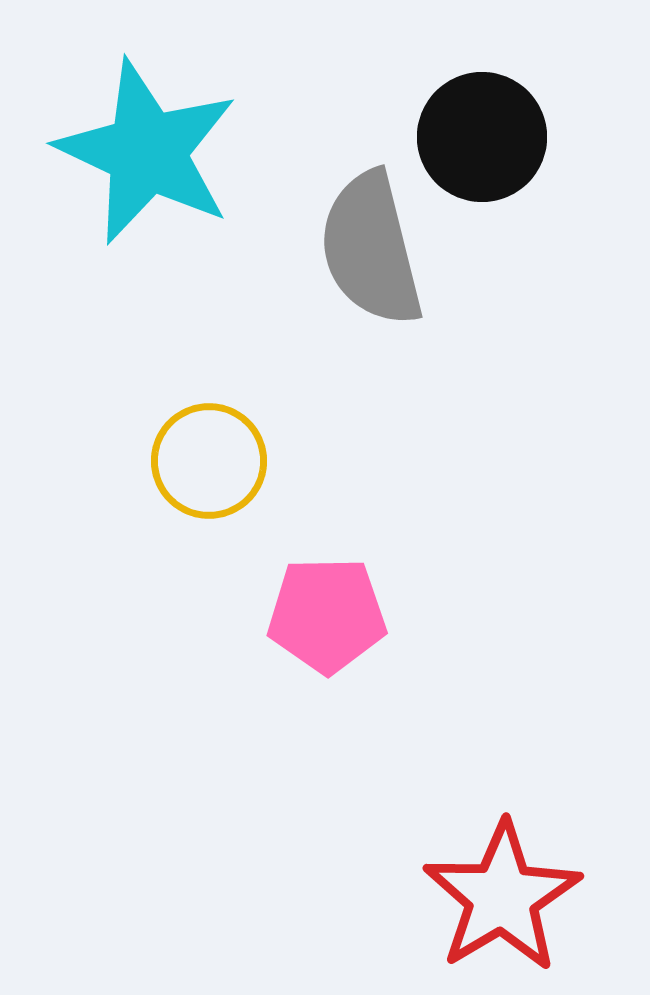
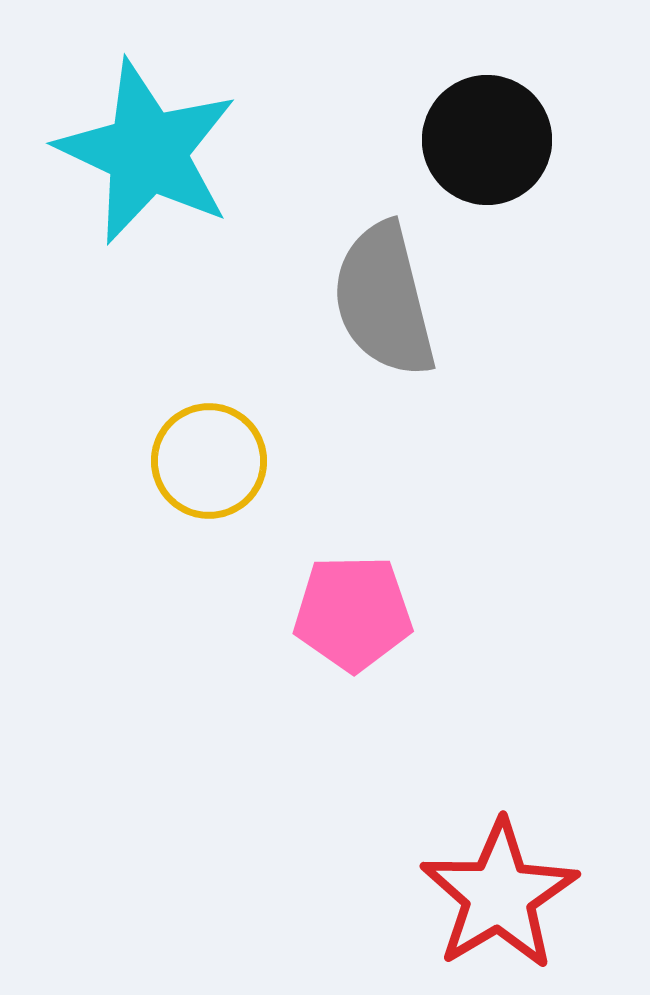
black circle: moved 5 px right, 3 px down
gray semicircle: moved 13 px right, 51 px down
pink pentagon: moved 26 px right, 2 px up
red star: moved 3 px left, 2 px up
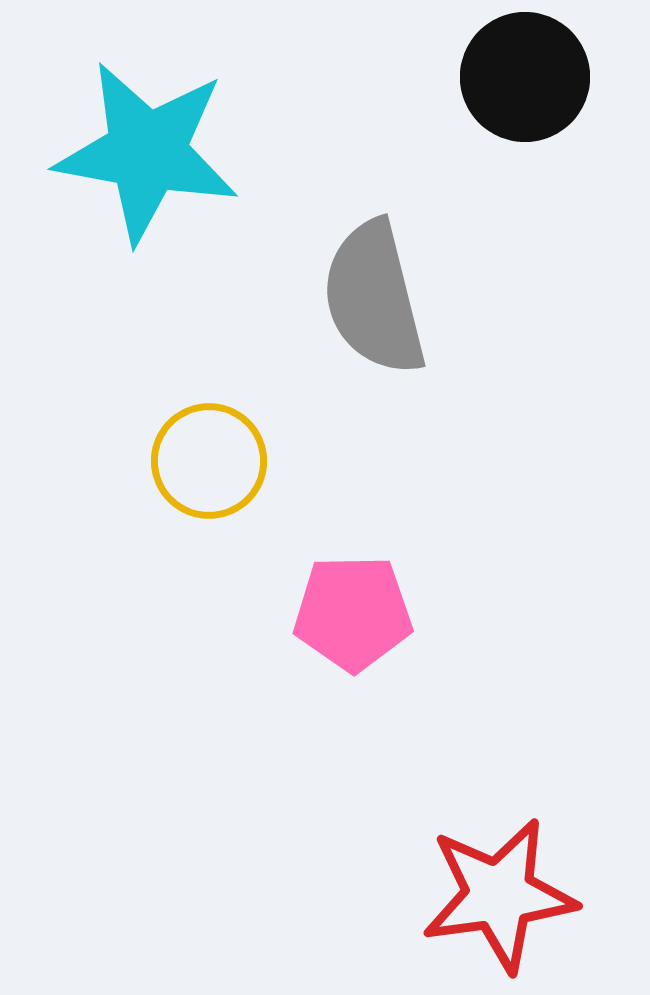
black circle: moved 38 px right, 63 px up
cyan star: rotated 15 degrees counterclockwise
gray semicircle: moved 10 px left, 2 px up
red star: rotated 23 degrees clockwise
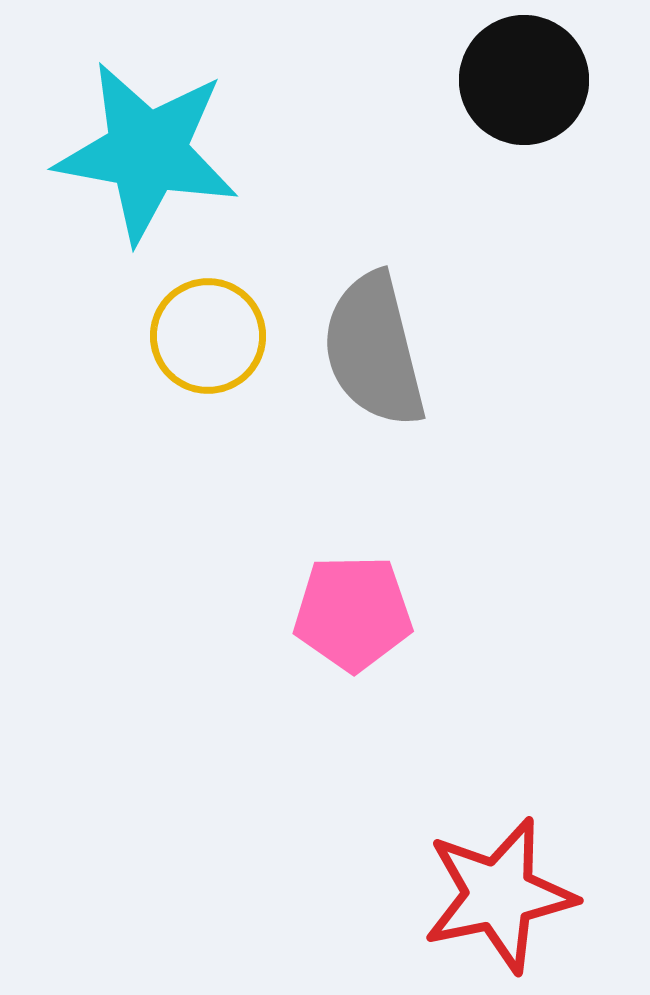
black circle: moved 1 px left, 3 px down
gray semicircle: moved 52 px down
yellow circle: moved 1 px left, 125 px up
red star: rotated 4 degrees counterclockwise
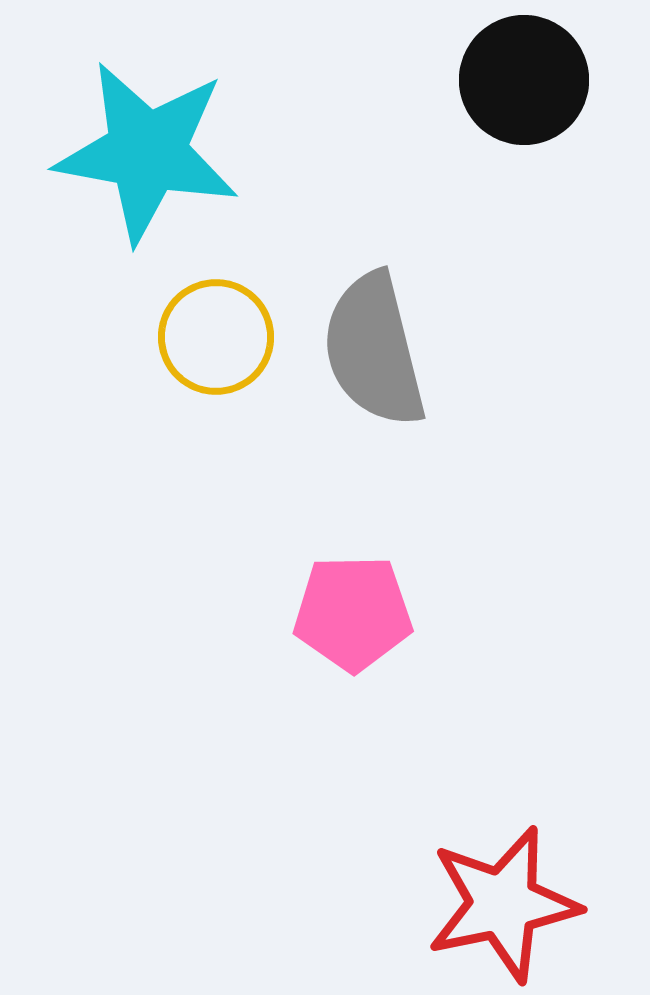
yellow circle: moved 8 px right, 1 px down
red star: moved 4 px right, 9 px down
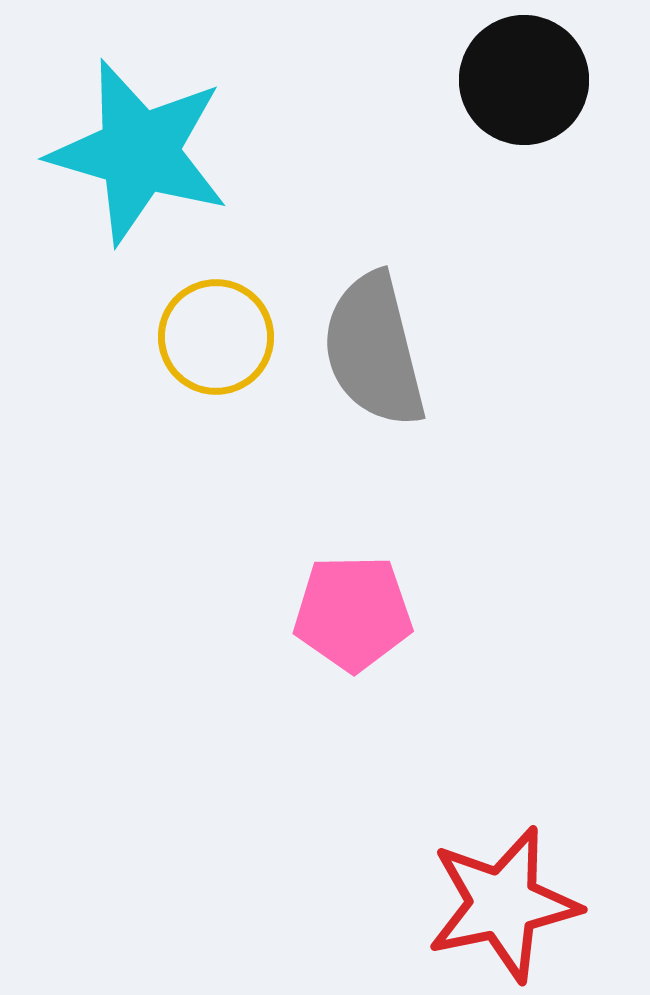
cyan star: moved 8 px left; rotated 6 degrees clockwise
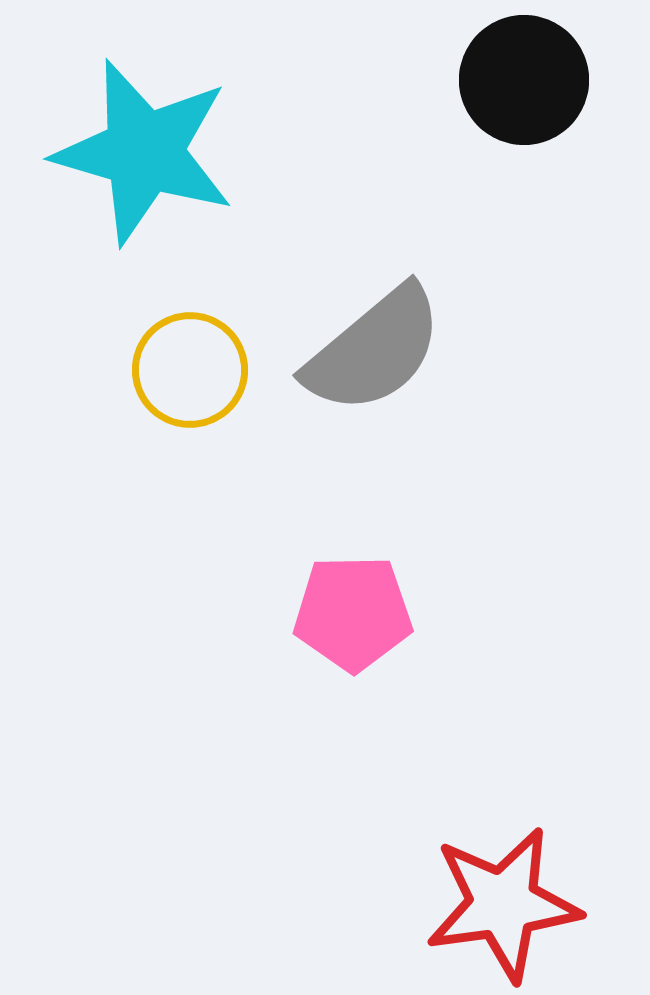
cyan star: moved 5 px right
yellow circle: moved 26 px left, 33 px down
gray semicircle: rotated 116 degrees counterclockwise
red star: rotated 4 degrees clockwise
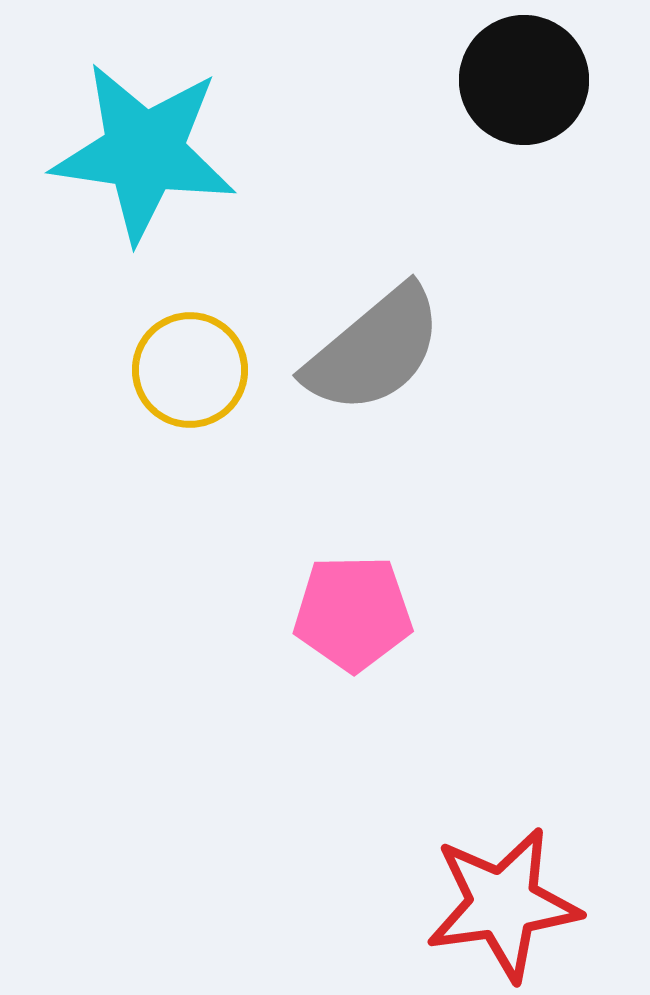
cyan star: rotated 8 degrees counterclockwise
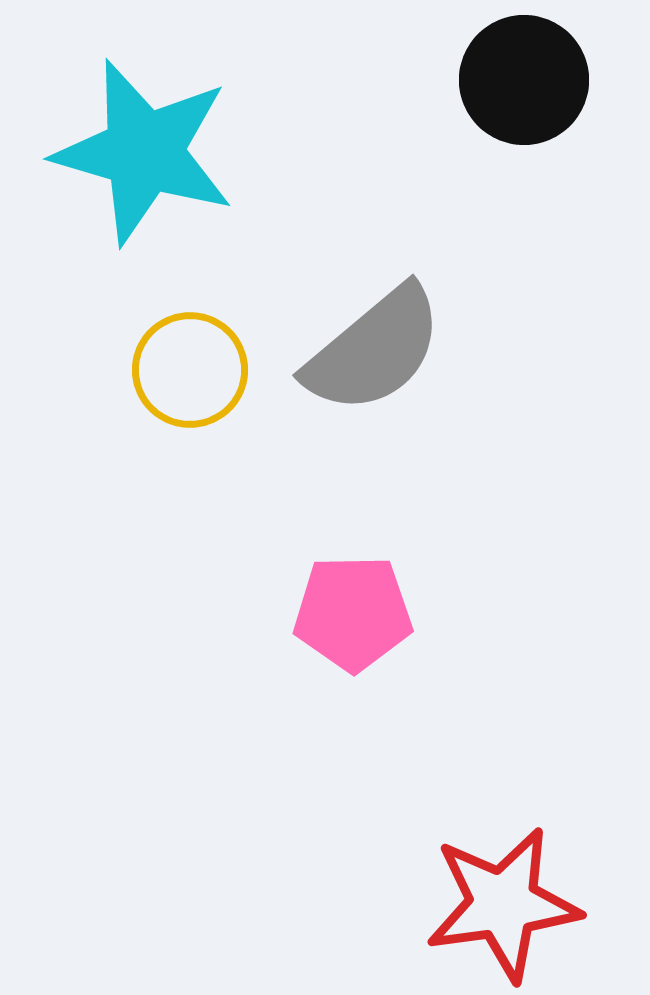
cyan star: rotated 8 degrees clockwise
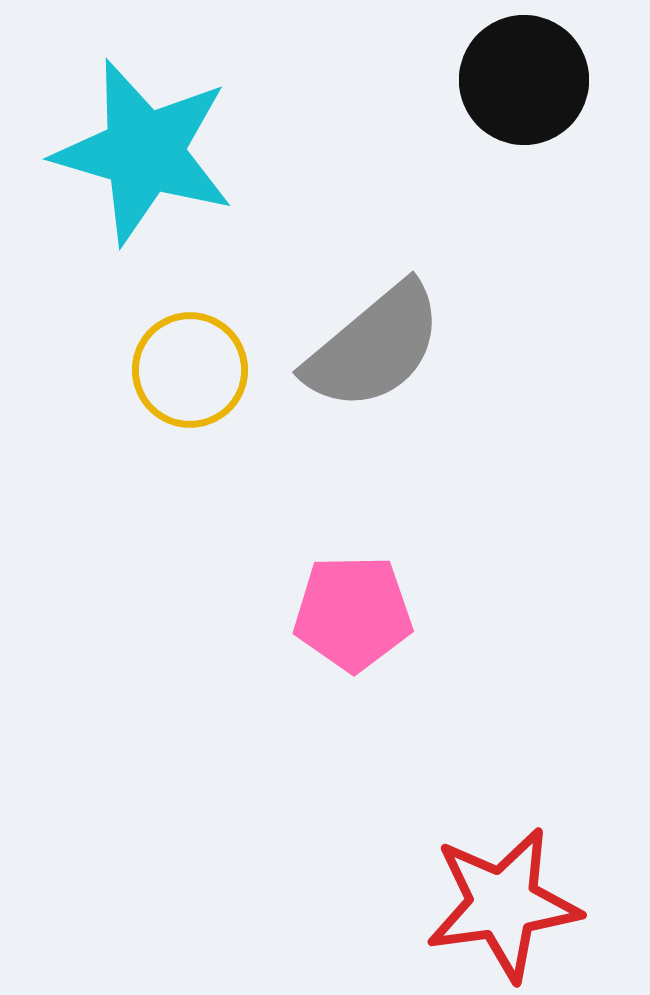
gray semicircle: moved 3 px up
